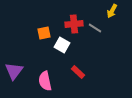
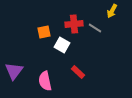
orange square: moved 1 px up
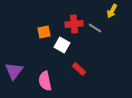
red rectangle: moved 1 px right, 3 px up
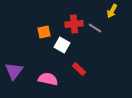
pink semicircle: moved 3 px right, 2 px up; rotated 114 degrees clockwise
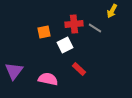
white square: moved 3 px right; rotated 35 degrees clockwise
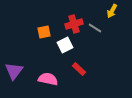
red cross: rotated 12 degrees counterclockwise
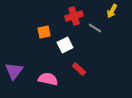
red cross: moved 8 px up
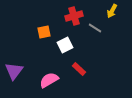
pink semicircle: moved 1 px right, 1 px down; rotated 42 degrees counterclockwise
